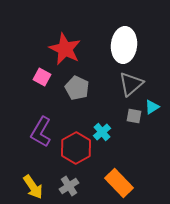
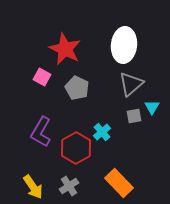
cyan triangle: rotated 28 degrees counterclockwise
gray square: rotated 21 degrees counterclockwise
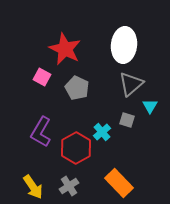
cyan triangle: moved 2 px left, 1 px up
gray square: moved 7 px left, 4 px down; rotated 28 degrees clockwise
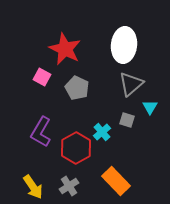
cyan triangle: moved 1 px down
orange rectangle: moved 3 px left, 2 px up
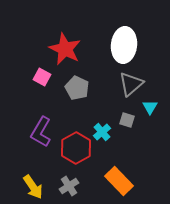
orange rectangle: moved 3 px right
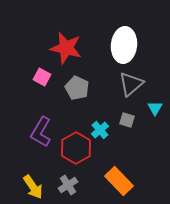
red star: moved 1 px right, 1 px up; rotated 12 degrees counterclockwise
cyan triangle: moved 5 px right, 1 px down
cyan cross: moved 2 px left, 2 px up
gray cross: moved 1 px left, 1 px up
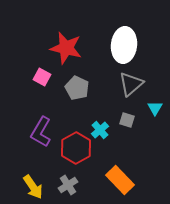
orange rectangle: moved 1 px right, 1 px up
